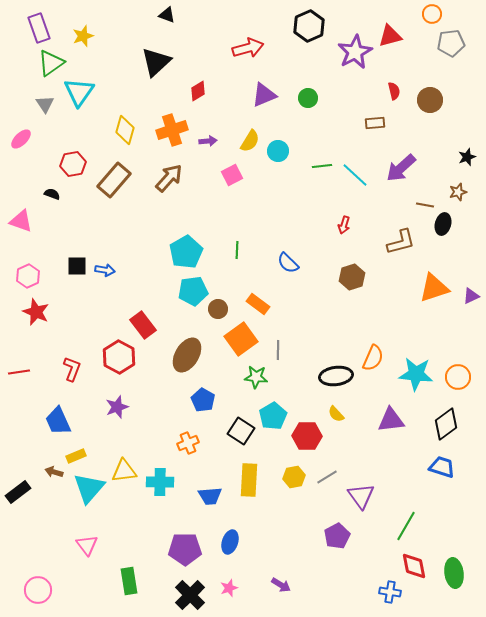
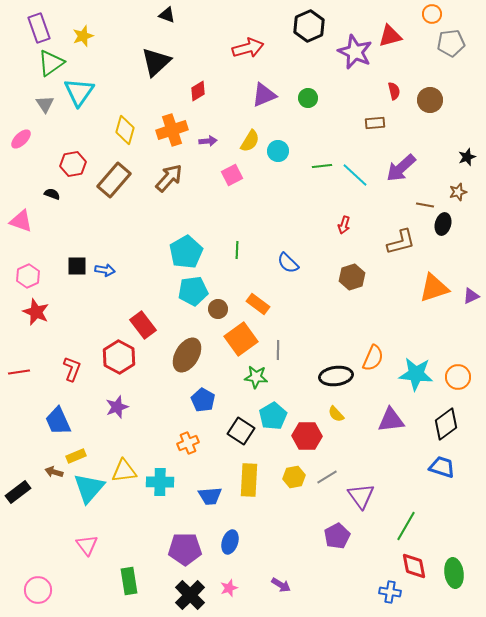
purple star at (355, 52): rotated 20 degrees counterclockwise
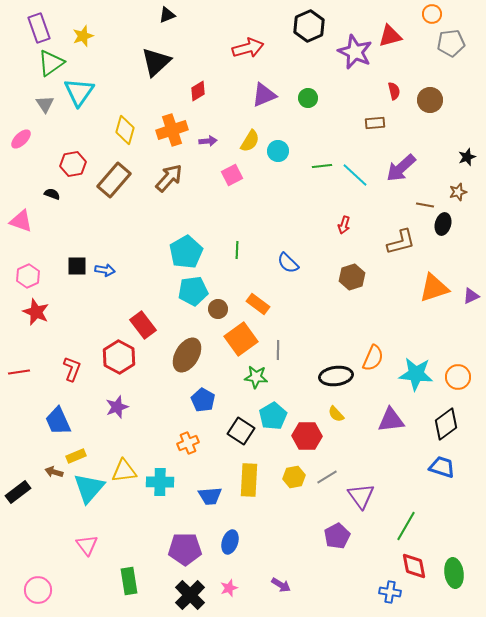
black triangle at (167, 15): rotated 42 degrees counterclockwise
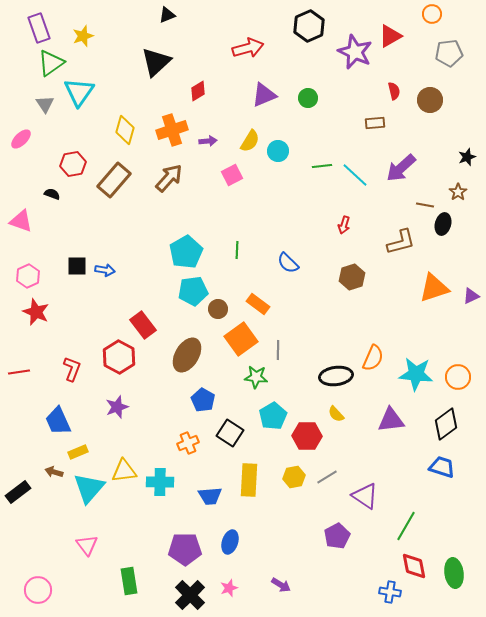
red triangle at (390, 36): rotated 15 degrees counterclockwise
gray pentagon at (451, 43): moved 2 px left, 10 px down
brown star at (458, 192): rotated 18 degrees counterclockwise
black square at (241, 431): moved 11 px left, 2 px down
yellow rectangle at (76, 456): moved 2 px right, 4 px up
purple triangle at (361, 496): moved 4 px right; rotated 20 degrees counterclockwise
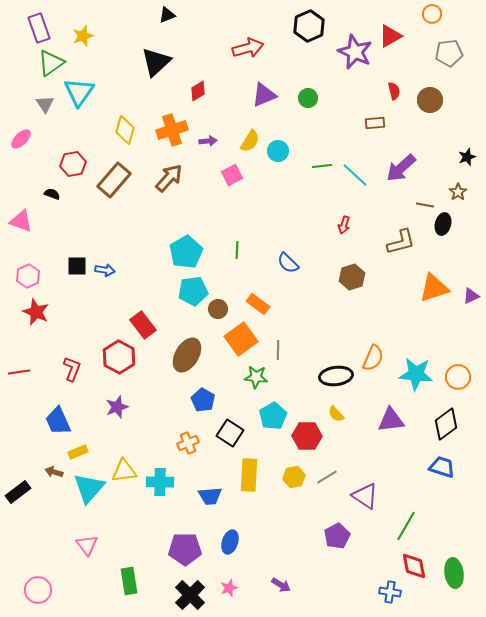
yellow rectangle at (249, 480): moved 5 px up
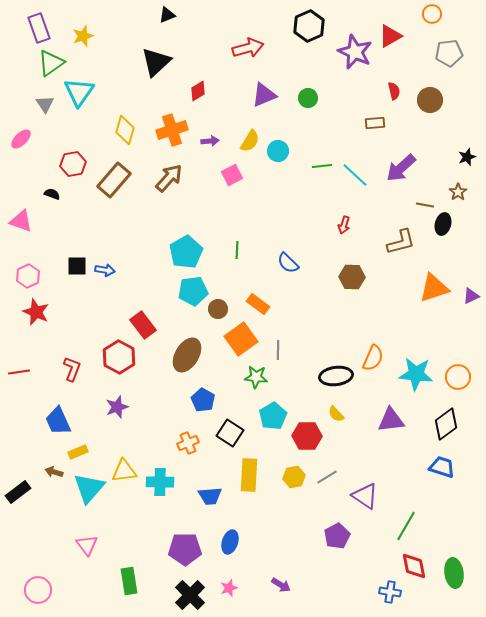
purple arrow at (208, 141): moved 2 px right
brown hexagon at (352, 277): rotated 20 degrees clockwise
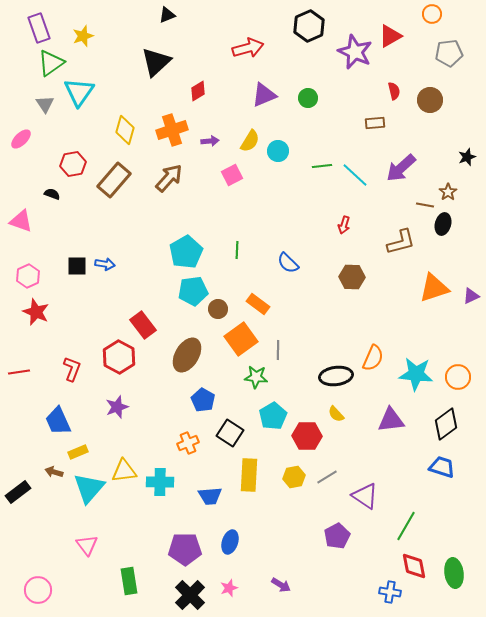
brown star at (458, 192): moved 10 px left
blue arrow at (105, 270): moved 6 px up
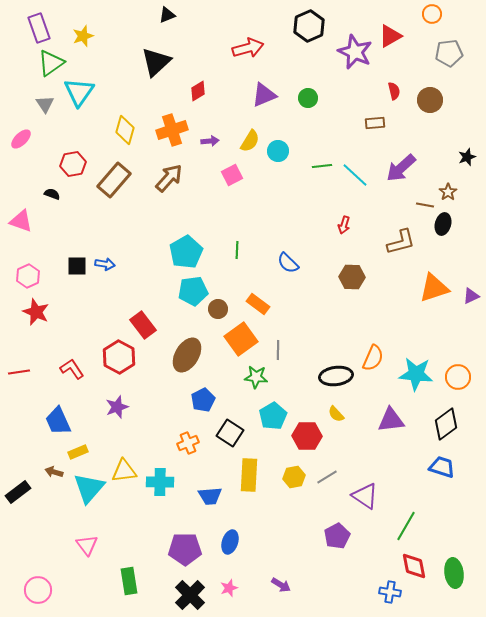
red L-shape at (72, 369): rotated 55 degrees counterclockwise
blue pentagon at (203, 400): rotated 15 degrees clockwise
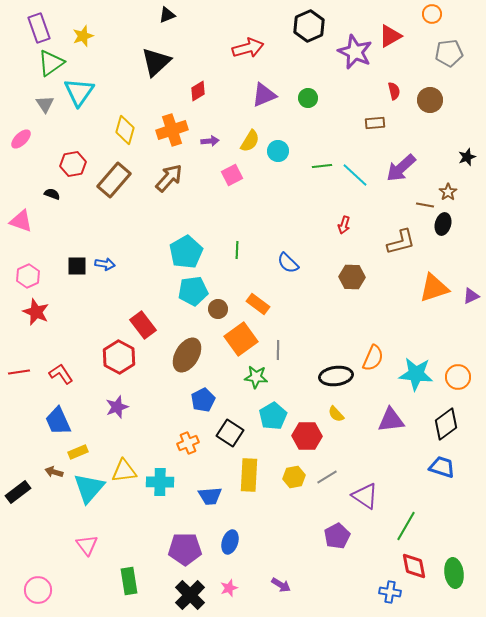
red L-shape at (72, 369): moved 11 px left, 5 px down
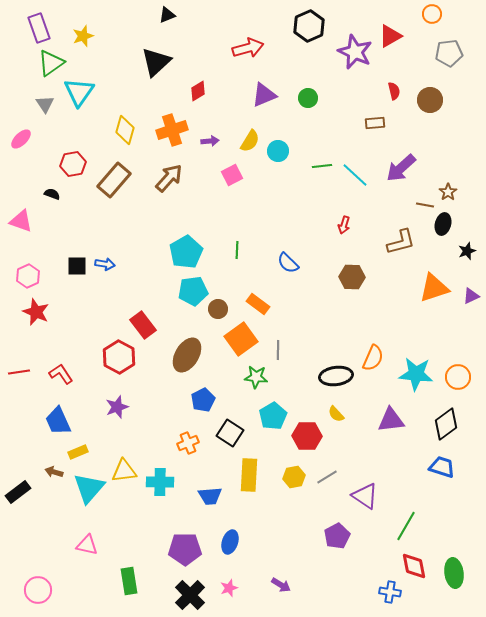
black star at (467, 157): moved 94 px down
pink triangle at (87, 545): rotated 40 degrees counterclockwise
